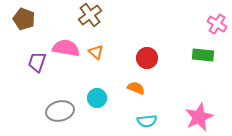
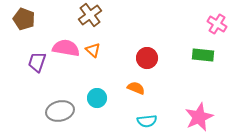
orange triangle: moved 3 px left, 2 px up
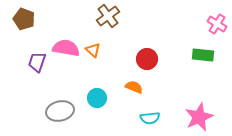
brown cross: moved 18 px right, 1 px down
red circle: moved 1 px down
orange semicircle: moved 2 px left, 1 px up
cyan semicircle: moved 3 px right, 3 px up
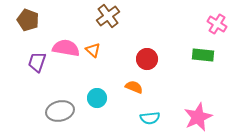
brown pentagon: moved 4 px right, 1 px down
pink star: moved 1 px left
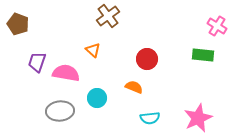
brown pentagon: moved 10 px left, 4 px down
pink cross: moved 2 px down
pink semicircle: moved 25 px down
gray ellipse: rotated 8 degrees clockwise
pink star: moved 1 px down
